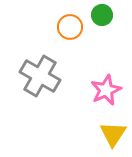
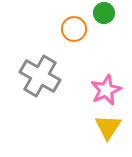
green circle: moved 2 px right, 2 px up
orange circle: moved 4 px right, 2 px down
yellow triangle: moved 5 px left, 7 px up
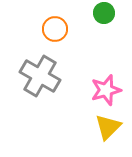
orange circle: moved 19 px left
pink star: rotated 8 degrees clockwise
yellow triangle: rotated 12 degrees clockwise
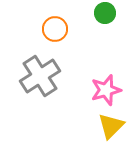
green circle: moved 1 px right
gray cross: rotated 27 degrees clockwise
yellow triangle: moved 3 px right, 1 px up
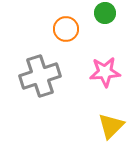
orange circle: moved 11 px right
gray cross: rotated 15 degrees clockwise
pink star: moved 1 px left, 18 px up; rotated 12 degrees clockwise
